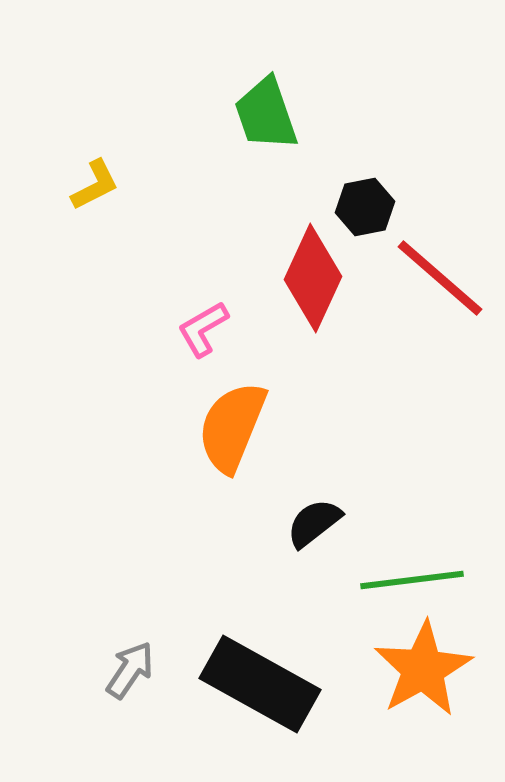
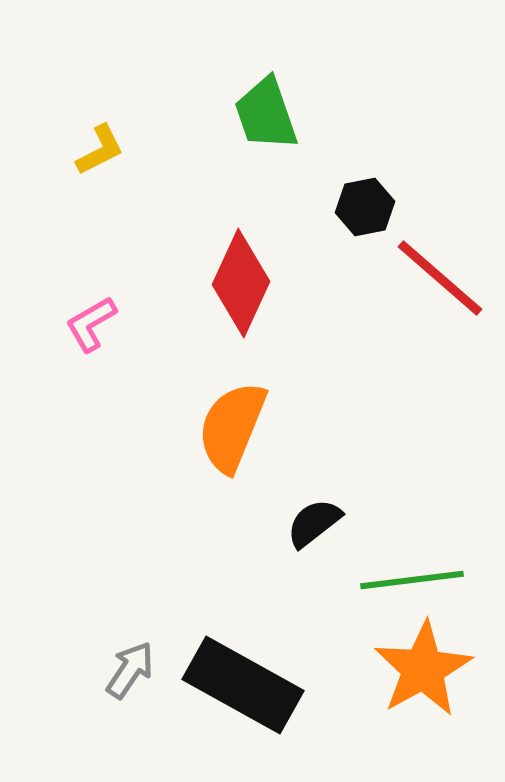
yellow L-shape: moved 5 px right, 35 px up
red diamond: moved 72 px left, 5 px down
pink L-shape: moved 112 px left, 5 px up
black rectangle: moved 17 px left, 1 px down
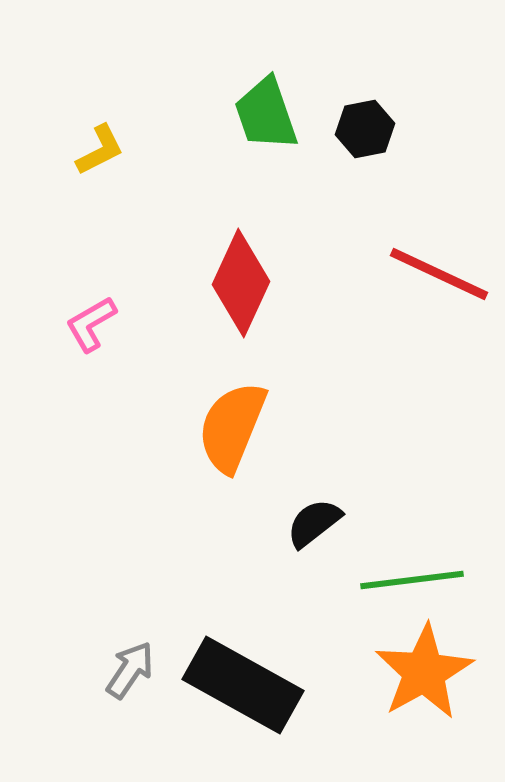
black hexagon: moved 78 px up
red line: moved 1 px left, 4 px up; rotated 16 degrees counterclockwise
orange star: moved 1 px right, 3 px down
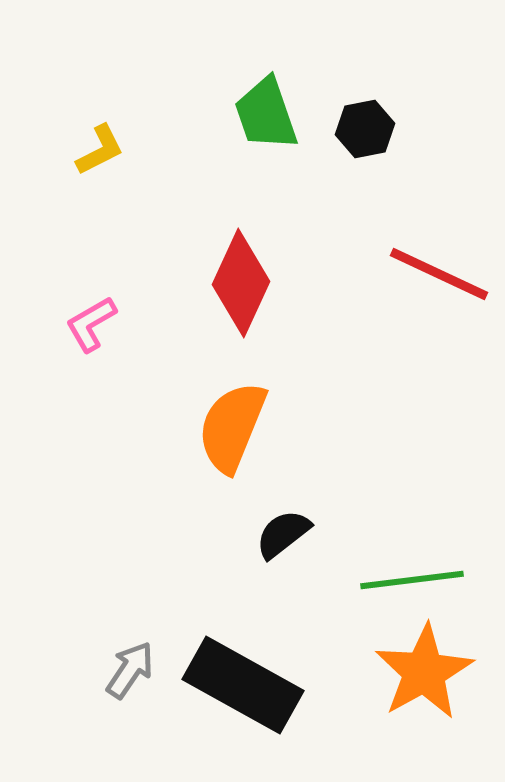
black semicircle: moved 31 px left, 11 px down
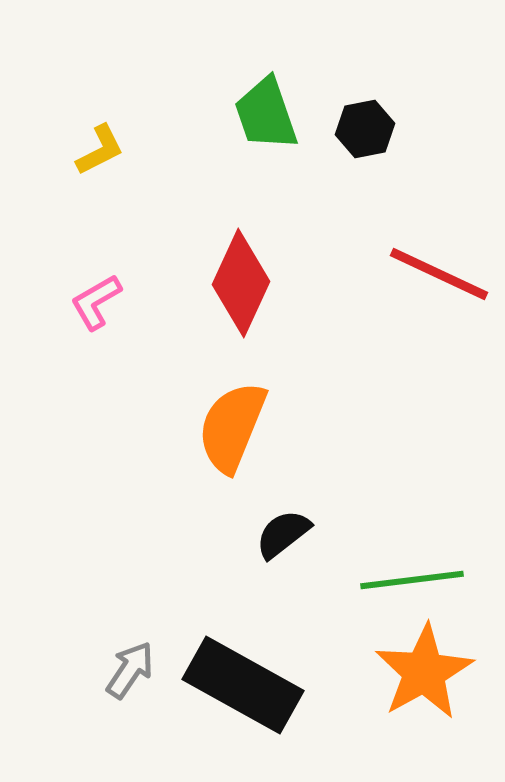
pink L-shape: moved 5 px right, 22 px up
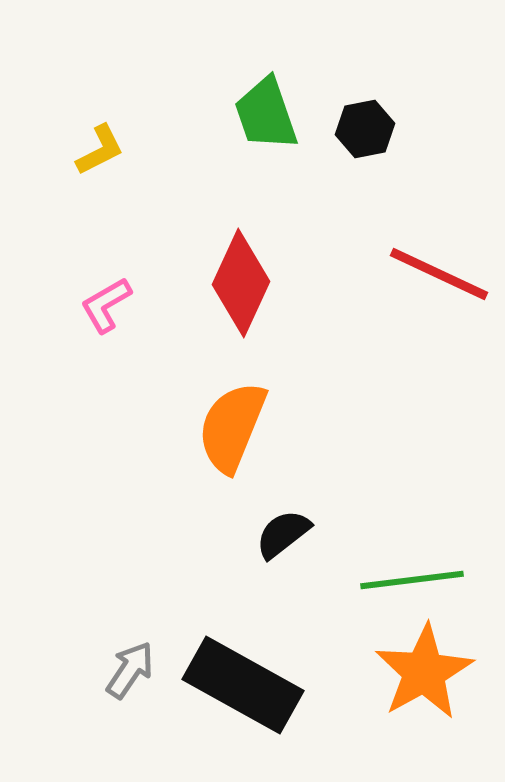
pink L-shape: moved 10 px right, 3 px down
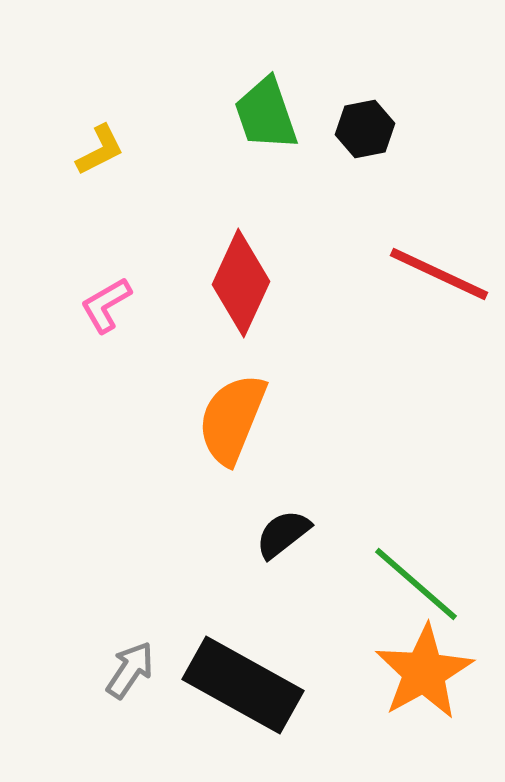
orange semicircle: moved 8 px up
green line: moved 4 px right, 4 px down; rotated 48 degrees clockwise
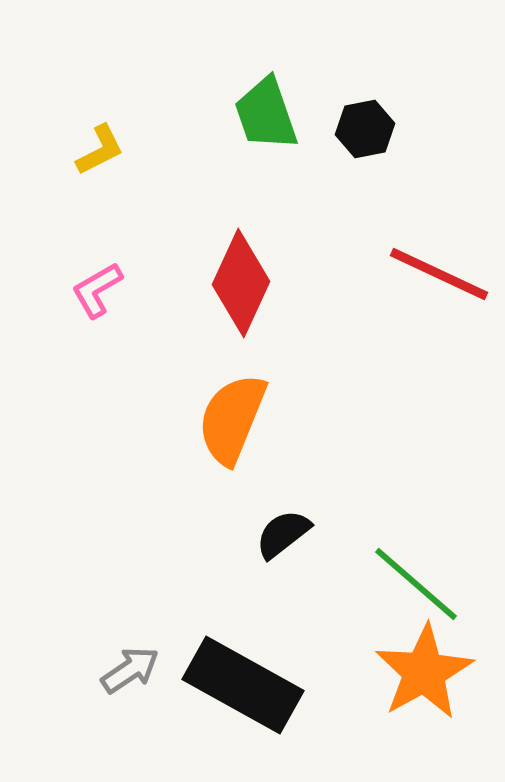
pink L-shape: moved 9 px left, 15 px up
gray arrow: rotated 22 degrees clockwise
